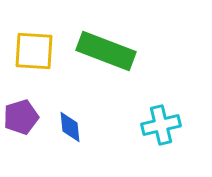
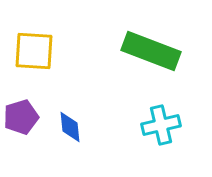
green rectangle: moved 45 px right
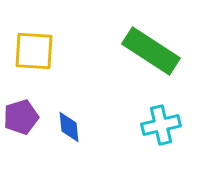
green rectangle: rotated 12 degrees clockwise
blue diamond: moved 1 px left
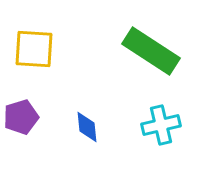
yellow square: moved 2 px up
blue diamond: moved 18 px right
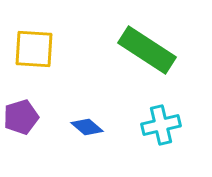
green rectangle: moved 4 px left, 1 px up
blue diamond: rotated 44 degrees counterclockwise
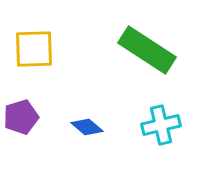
yellow square: rotated 6 degrees counterclockwise
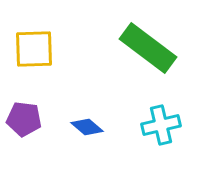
green rectangle: moved 1 px right, 2 px up; rotated 4 degrees clockwise
purple pentagon: moved 3 px right, 2 px down; rotated 24 degrees clockwise
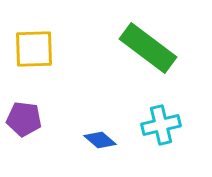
blue diamond: moved 13 px right, 13 px down
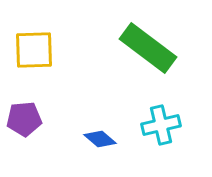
yellow square: moved 1 px down
purple pentagon: rotated 12 degrees counterclockwise
blue diamond: moved 1 px up
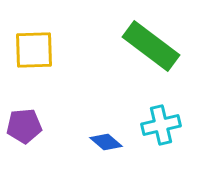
green rectangle: moved 3 px right, 2 px up
purple pentagon: moved 7 px down
blue diamond: moved 6 px right, 3 px down
